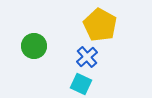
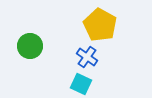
green circle: moved 4 px left
blue cross: rotated 15 degrees counterclockwise
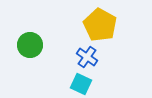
green circle: moved 1 px up
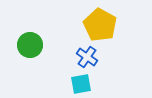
cyan square: rotated 35 degrees counterclockwise
